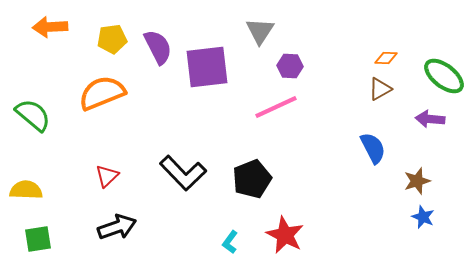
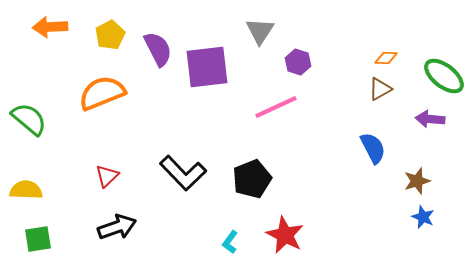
yellow pentagon: moved 2 px left, 4 px up; rotated 20 degrees counterclockwise
purple semicircle: moved 2 px down
purple hexagon: moved 8 px right, 4 px up; rotated 15 degrees clockwise
green semicircle: moved 4 px left, 4 px down
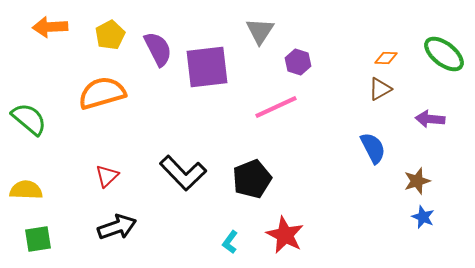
green ellipse: moved 22 px up
orange semicircle: rotated 6 degrees clockwise
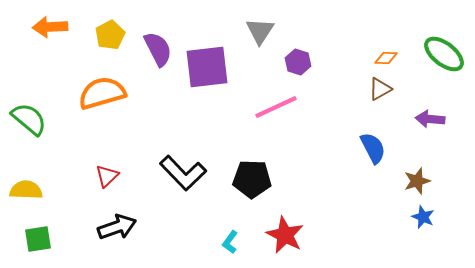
black pentagon: rotated 24 degrees clockwise
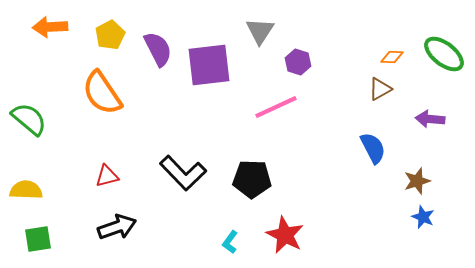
orange diamond: moved 6 px right, 1 px up
purple square: moved 2 px right, 2 px up
orange semicircle: rotated 108 degrees counterclockwise
red triangle: rotated 30 degrees clockwise
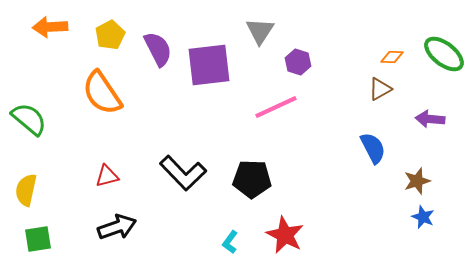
yellow semicircle: rotated 80 degrees counterclockwise
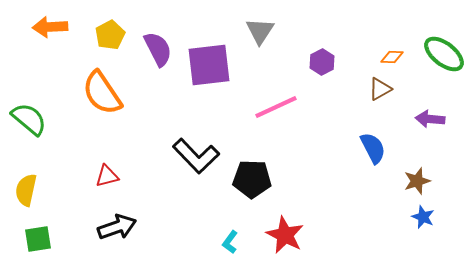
purple hexagon: moved 24 px right; rotated 15 degrees clockwise
black L-shape: moved 13 px right, 17 px up
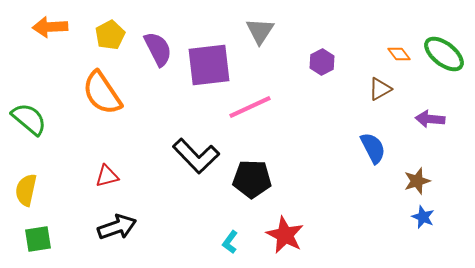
orange diamond: moved 7 px right, 3 px up; rotated 50 degrees clockwise
pink line: moved 26 px left
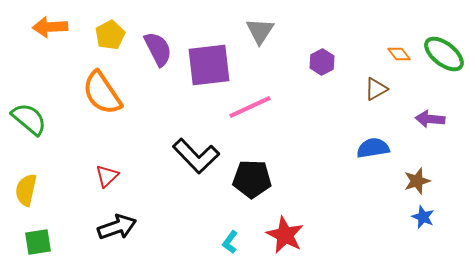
brown triangle: moved 4 px left
blue semicircle: rotated 72 degrees counterclockwise
red triangle: rotated 30 degrees counterclockwise
green square: moved 3 px down
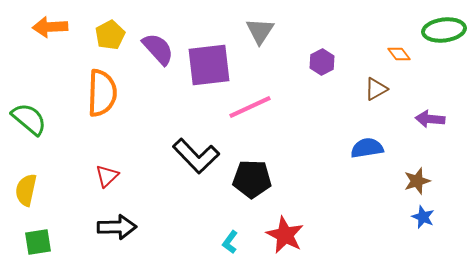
purple semicircle: rotated 15 degrees counterclockwise
green ellipse: moved 24 px up; rotated 45 degrees counterclockwise
orange semicircle: rotated 144 degrees counterclockwise
blue semicircle: moved 6 px left
black arrow: rotated 18 degrees clockwise
